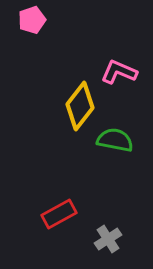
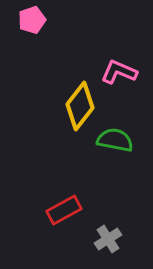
red rectangle: moved 5 px right, 4 px up
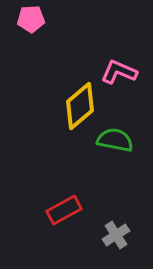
pink pentagon: moved 1 px left, 1 px up; rotated 16 degrees clockwise
yellow diamond: rotated 12 degrees clockwise
gray cross: moved 8 px right, 4 px up
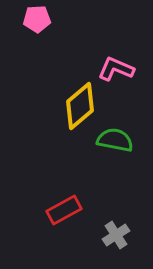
pink pentagon: moved 6 px right
pink L-shape: moved 3 px left, 3 px up
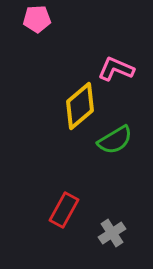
green semicircle: rotated 138 degrees clockwise
red rectangle: rotated 32 degrees counterclockwise
gray cross: moved 4 px left, 2 px up
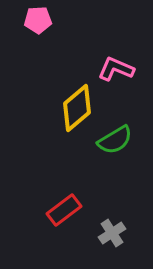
pink pentagon: moved 1 px right, 1 px down
yellow diamond: moved 3 px left, 2 px down
red rectangle: rotated 24 degrees clockwise
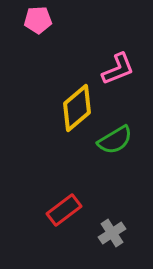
pink L-shape: moved 2 px right; rotated 135 degrees clockwise
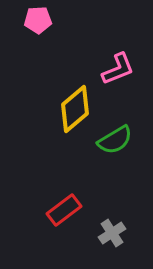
yellow diamond: moved 2 px left, 1 px down
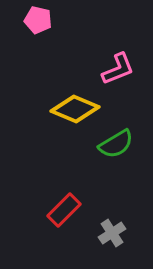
pink pentagon: rotated 16 degrees clockwise
yellow diamond: rotated 63 degrees clockwise
green semicircle: moved 1 px right, 4 px down
red rectangle: rotated 8 degrees counterclockwise
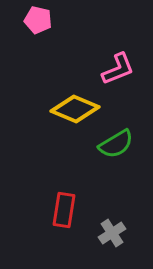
red rectangle: rotated 36 degrees counterclockwise
